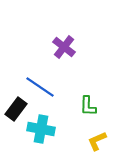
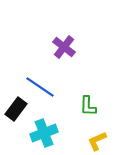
cyan cross: moved 3 px right, 4 px down; rotated 32 degrees counterclockwise
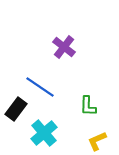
cyan cross: rotated 20 degrees counterclockwise
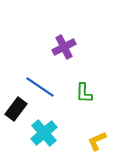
purple cross: rotated 25 degrees clockwise
green L-shape: moved 4 px left, 13 px up
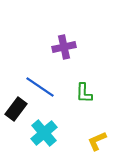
purple cross: rotated 15 degrees clockwise
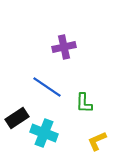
blue line: moved 7 px right
green L-shape: moved 10 px down
black rectangle: moved 1 px right, 9 px down; rotated 20 degrees clockwise
cyan cross: rotated 28 degrees counterclockwise
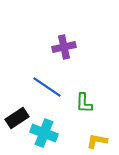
yellow L-shape: rotated 35 degrees clockwise
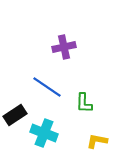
black rectangle: moved 2 px left, 3 px up
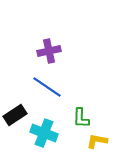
purple cross: moved 15 px left, 4 px down
green L-shape: moved 3 px left, 15 px down
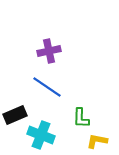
black rectangle: rotated 10 degrees clockwise
cyan cross: moved 3 px left, 2 px down
